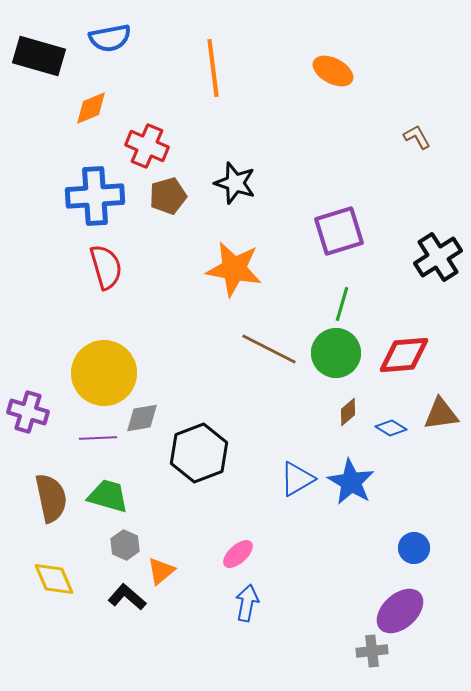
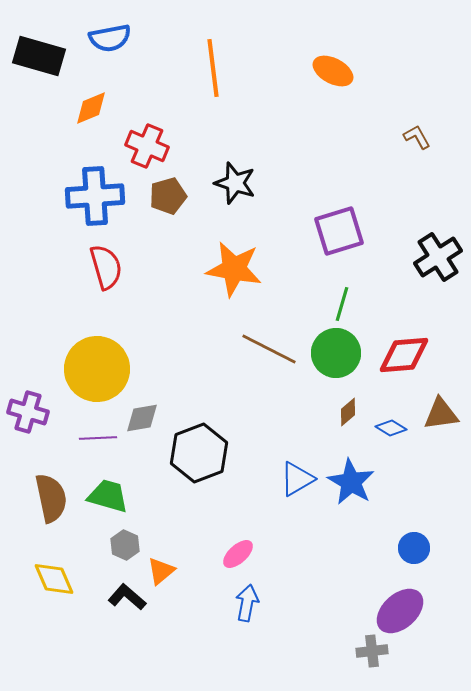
yellow circle: moved 7 px left, 4 px up
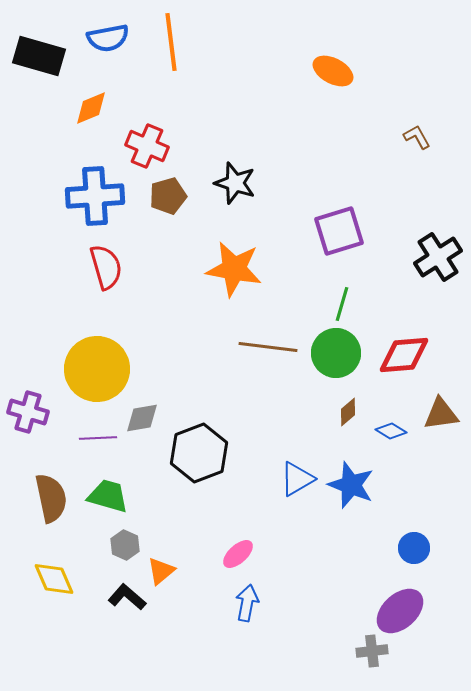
blue semicircle: moved 2 px left
orange line: moved 42 px left, 26 px up
brown line: moved 1 px left, 2 px up; rotated 20 degrees counterclockwise
blue diamond: moved 3 px down
blue star: moved 3 px down; rotated 9 degrees counterclockwise
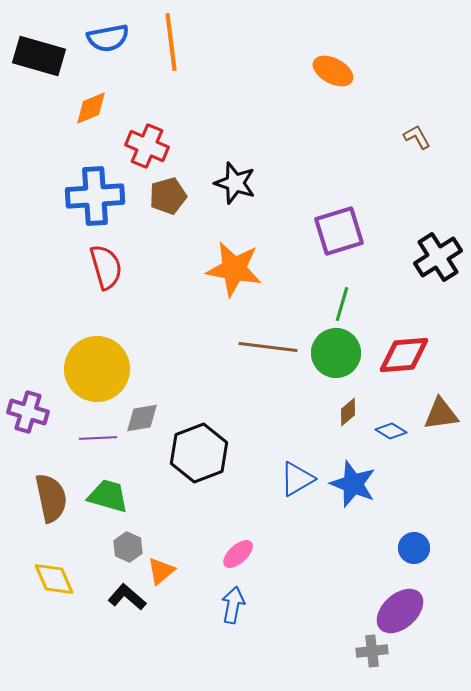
blue star: moved 2 px right, 1 px up
gray hexagon: moved 3 px right, 2 px down
blue arrow: moved 14 px left, 2 px down
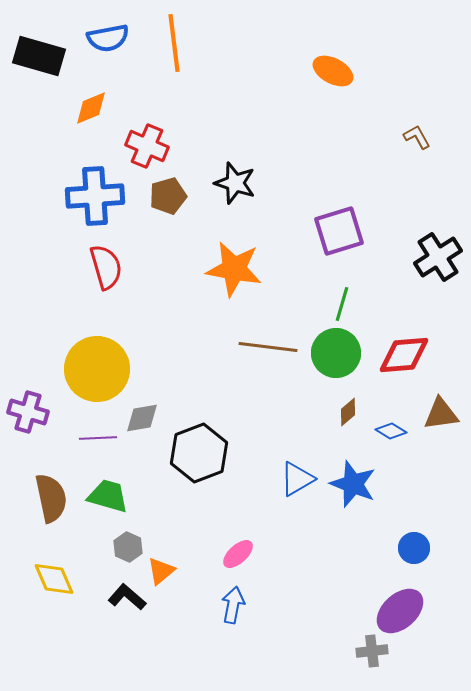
orange line: moved 3 px right, 1 px down
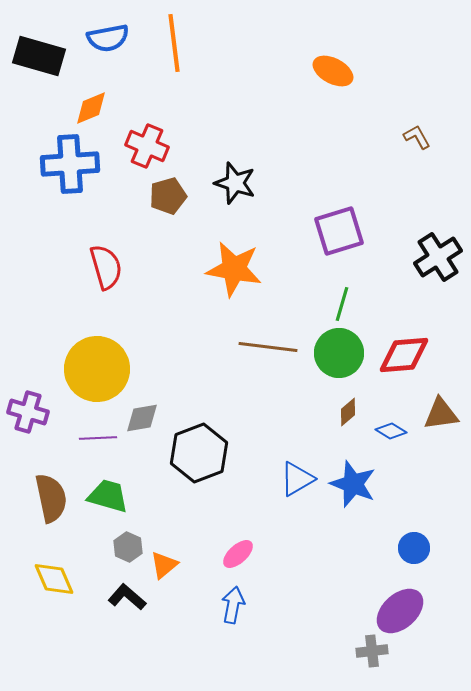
blue cross: moved 25 px left, 32 px up
green circle: moved 3 px right
orange triangle: moved 3 px right, 6 px up
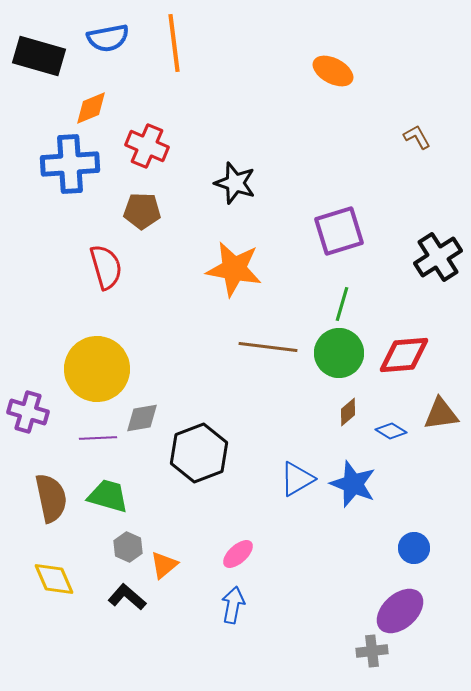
brown pentagon: moved 26 px left, 15 px down; rotated 18 degrees clockwise
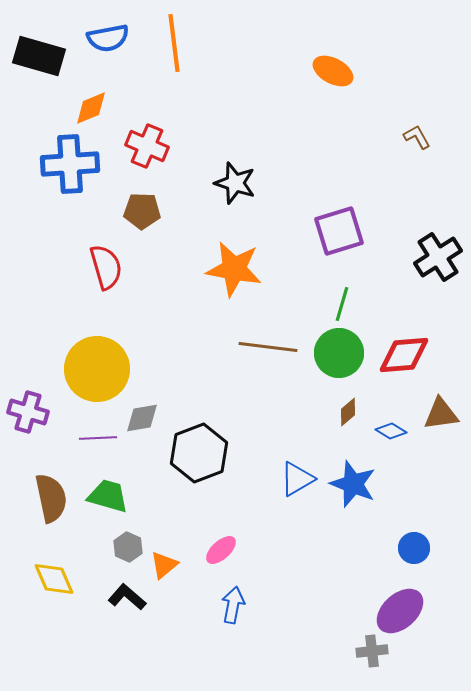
pink ellipse: moved 17 px left, 4 px up
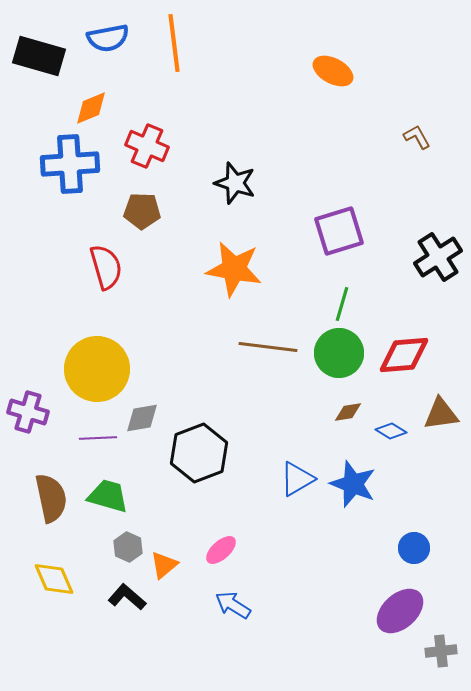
brown diamond: rotated 32 degrees clockwise
blue arrow: rotated 69 degrees counterclockwise
gray cross: moved 69 px right
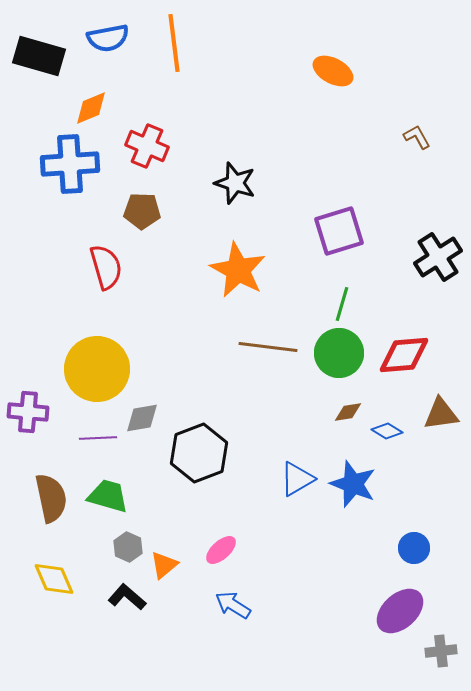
orange star: moved 4 px right, 1 px down; rotated 18 degrees clockwise
purple cross: rotated 12 degrees counterclockwise
blue diamond: moved 4 px left
